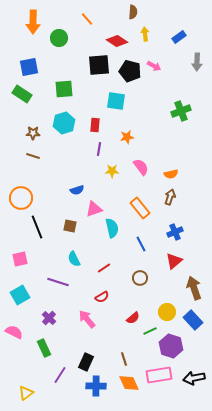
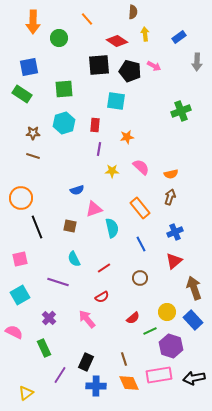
pink semicircle at (141, 167): rotated 12 degrees counterclockwise
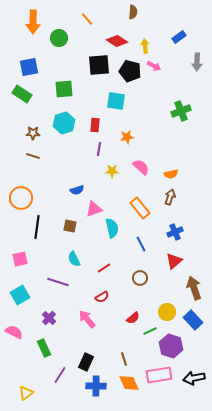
yellow arrow at (145, 34): moved 12 px down
black line at (37, 227): rotated 30 degrees clockwise
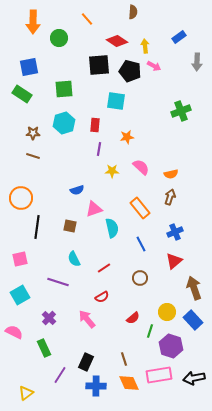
green line at (150, 331): rotated 48 degrees counterclockwise
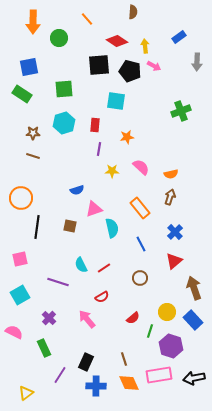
blue cross at (175, 232): rotated 21 degrees counterclockwise
cyan semicircle at (74, 259): moved 7 px right, 6 px down
